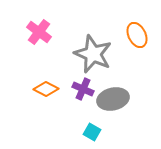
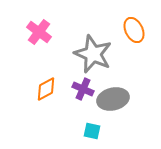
orange ellipse: moved 3 px left, 5 px up
orange diamond: rotated 55 degrees counterclockwise
cyan square: moved 1 px up; rotated 18 degrees counterclockwise
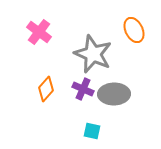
orange diamond: rotated 20 degrees counterclockwise
gray ellipse: moved 1 px right, 5 px up; rotated 12 degrees clockwise
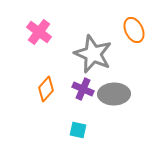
cyan square: moved 14 px left, 1 px up
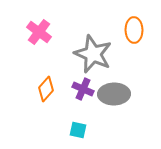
orange ellipse: rotated 25 degrees clockwise
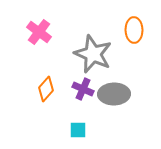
cyan square: rotated 12 degrees counterclockwise
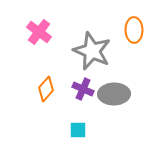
gray star: moved 1 px left, 3 px up
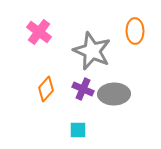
orange ellipse: moved 1 px right, 1 px down
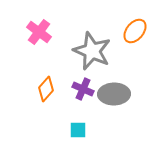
orange ellipse: rotated 40 degrees clockwise
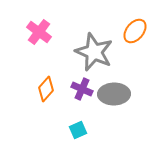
gray star: moved 2 px right, 1 px down
purple cross: moved 1 px left
cyan square: rotated 24 degrees counterclockwise
